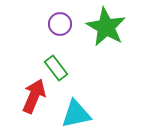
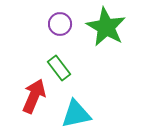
green rectangle: moved 3 px right
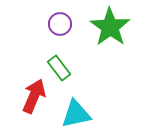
green star: moved 4 px right; rotated 6 degrees clockwise
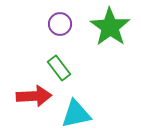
red arrow: rotated 64 degrees clockwise
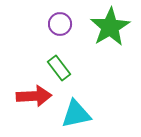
green star: rotated 6 degrees clockwise
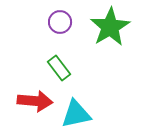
purple circle: moved 2 px up
red arrow: moved 1 px right, 5 px down; rotated 8 degrees clockwise
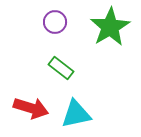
purple circle: moved 5 px left
green rectangle: moved 2 px right; rotated 15 degrees counterclockwise
red arrow: moved 4 px left, 7 px down; rotated 12 degrees clockwise
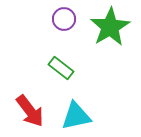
purple circle: moved 9 px right, 3 px up
red arrow: moved 1 px left, 3 px down; rotated 36 degrees clockwise
cyan triangle: moved 2 px down
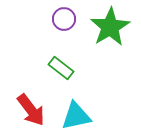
red arrow: moved 1 px right, 1 px up
